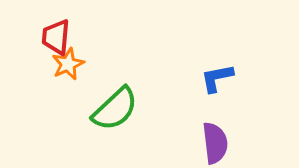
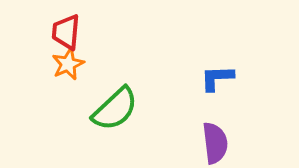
red trapezoid: moved 10 px right, 5 px up
blue L-shape: rotated 9 degrees clockwise
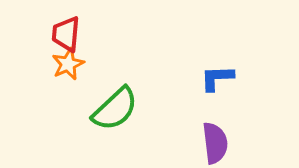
red trapezoid: moved 2 px down
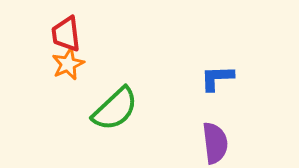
red trapezoid: rotated 12 degrees counterclockwise
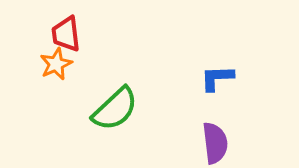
orange star: moved 12 px left
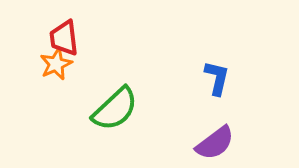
red trapezoid: moved 2 px left, 4 px down
blue L-shape: rotated 105 degrees clockwise
purple semicircle: rotated 60 degrees clockwise
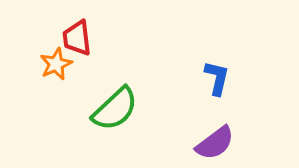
red trapezoid: moved 13 px right
